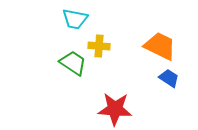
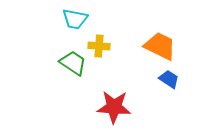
blue trapezoid: moved 1 px down
red star: moved 1 px left, 2 px up
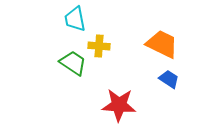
cyan trapezoid: rotated 68 degrees clockwise
orange trapezoid: moved 2 px right, 2 px up
red star: moved 5 px right, 2 px up
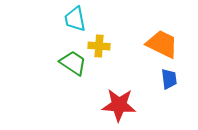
blue trapezoid: rotated 50 degrees clockwise
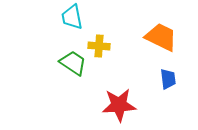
cyan trapezoid: moved 3 px left, 2 px up
orange trapezoid: moved 1 px left, 7 px up
blue trapezoid: moved 1 px left
red star: rotated 8 degrees counterclockwise
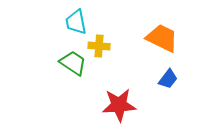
cyan trapezoid: moved 4 px right, 5 px down
orange trapezoid: moved 1 px right, 1 px down
blue trapezoid: rotated 45 degrees clockwise
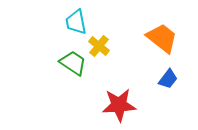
orange trapezoid: rotated 12 degrees clockwise
yellow cross: rotated 35 degrees clockwise
